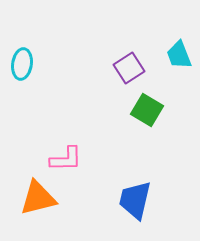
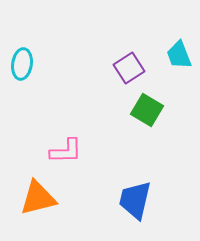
pink L-shape: moved 8 px up
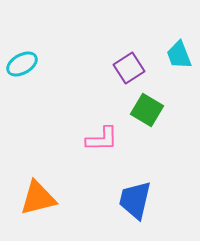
cyan ellipse: rotated 52 degrees clockwise
pink L-shape: moved 36 px right, 12 px up
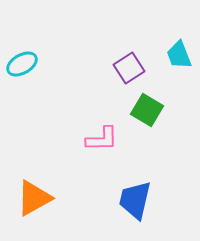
orange triangle: moved 4 px left; rotated 15 degrees counterclockwise
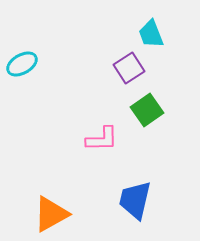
cyan trapezoid: moved 28 px left, 21 px up
green square: rotated 24 degrees clockwise
orange triangle: moved 17 px right, 16 px down
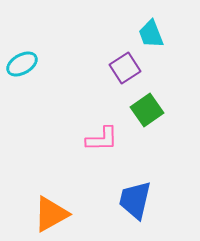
purple square: moved 4 px left
